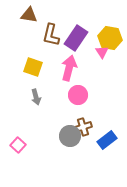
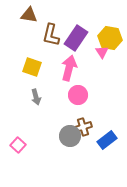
yellow square: moved 1 px left
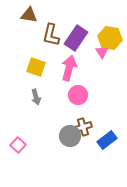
yellow square: moved 4 px right
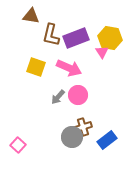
brown triangle: moved 2 px right, 1 px down
purple rectangle: rotated 35 degrees clockwise
pink arrow: rotated 100 degrees clockwise
gray arrow: moved 22 px right; rotated 56 degrees clockwise
gray circle: moved 2 px right, 1 px down
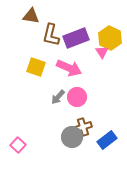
yellow hexagon: rotated 15 degrees clockwise
pink circle: moved 1 px left, 2 px down
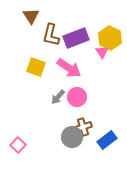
brown triangle: rotated 48 degrees clockwise
pink arrow: rotated 10 degrees clockwise
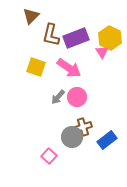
brown triangle: rotated 18 degrees clockwise
pink square: moved 31 px right, 11 px down
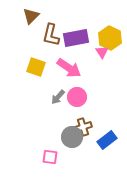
purple rectangle: rotated 10 degrees clockwise
pink square: moved 1 px right, 1 px down; rotated 35 degrees counterclockwise
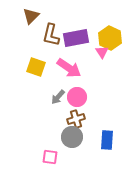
brown cross: moved 7 px left, 8 px up
blue rectangle: rotated 48 degrees counterclockwise
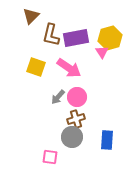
yellow hexagon: rotated 20 degrees clockwise
